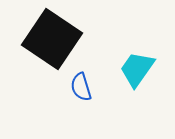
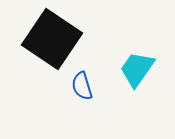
blue semicircle: moved 1 px right, 1 px up
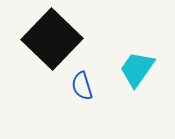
black square: rotated 10 degrees clockwise
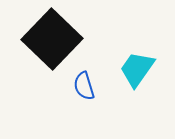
blue semicircle: moved 2 px right
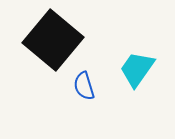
black square: moved 1 px right, 1 px down; rotated 4 degrees counterclockwise
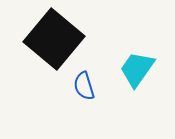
black square: moved 1 px right, 1 px up
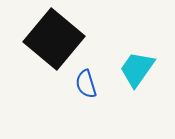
blue semicircle: moved 2 px right, 2 px up
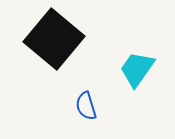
blue semicircle: moved 22 px down
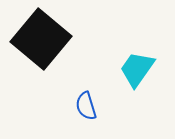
black square: moved 13 px left
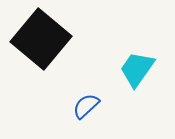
blue semicircle: rotated 64 degrees clockwise
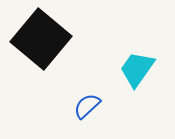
blue semicircle: moved 1 px right
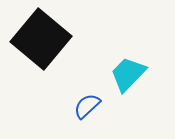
cyan trapezoid: moved 9 px left, 5 px down; rotated 9 degrees clockwise
